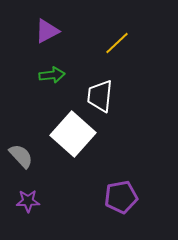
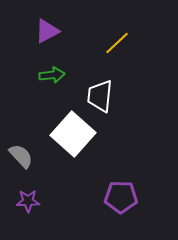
purple pentagon: rotated 12 degrees clockwise
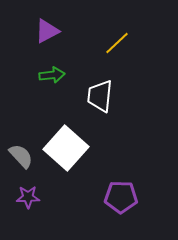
white square: moved 7 px left, 14 px down
purple star: moved 4 px up
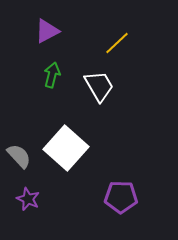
green arrow: rotated 70 degrees counterclockwise
white trapezoid: moved 1 px left, 10 px up; rotated 144 degrees clockwise
gray semicircle: moved 2 px left
purple star: moved 2 px down; rotated 25 degrees clockwise
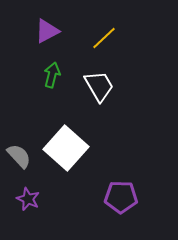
yellow line: moved 13 px left, 5 px up
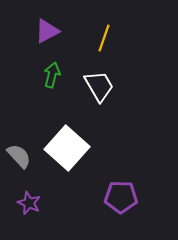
yellow line: rotated 28 degrees counterclockwise
white square: moved 1 px right
purple star: moved 1 px right, 4 px down
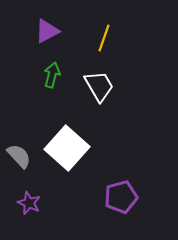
purple pentagon: rotated 16 degrees counterclockwise
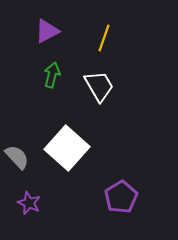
gray semicircle: moved 2 px left, 1 px down
purple pentagon: rotated 16 degrees counterclockwise
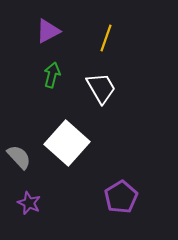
purple triangle: moved 1 px right
yellow line: moved 2 px right
white trapezoid: moved 2 px right, 2 px down
white square: moved 5 px up
gray semicircle: moved 2 px right
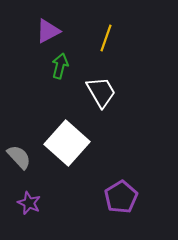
green arrow: moved 8 px right, 9 px up
white trapezoid: moved 4 px down
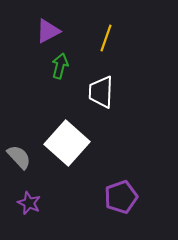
white trapezoid: rotated 148 degrees counterclockwise
purple pentagon: rotated 12 degrees clockwise
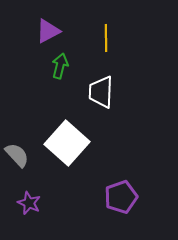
yellow line: rotated 20 degrees counterclockwise
gray semicircle: moved 2 px left, 2 px up
